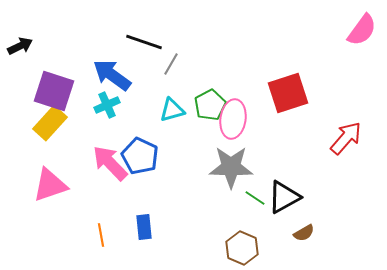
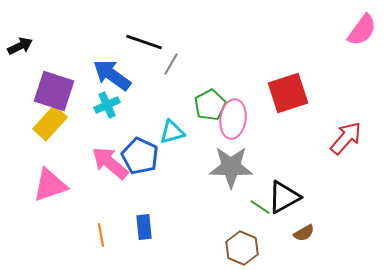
cyan triangle: moved 22 px down
pink arrow: rotated 6 degrees counterclockwise
green line: moved 5 px right, 9 px down
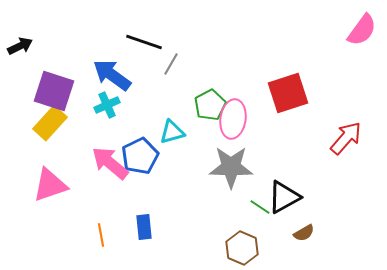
blue pentagon: rotated 21 degrees clockwise
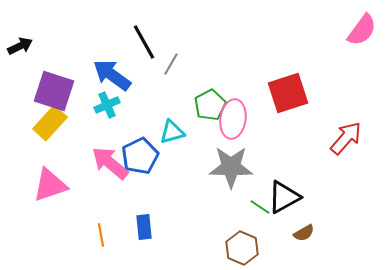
black line: rotated 42 degrees clockwise
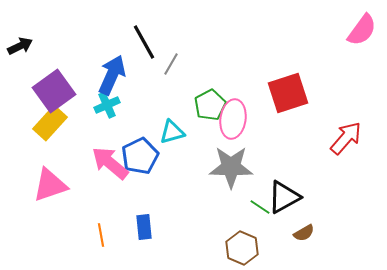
blue arrow: rotated 78 degrees clockwise
purple square: rotated 36 degrees clockwise
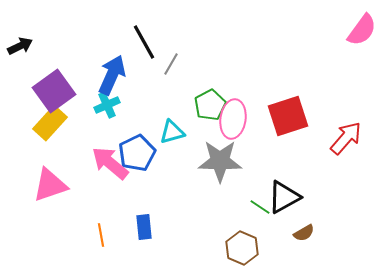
red square: moved 23 px down
blue pentagon: moved 3 px left, 3 px up
gray star: moved 11 px left, 6 px up
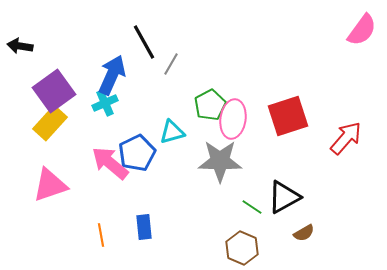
black arrow: rotated 145 degrees counterclockwise
cyan cross: moved 2 px left, 2 px up
green line: moved 8 px left
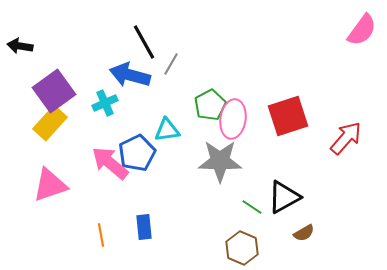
blue arrow: moved 18 px right; rotated 99 degrees counterclockwise
cyan triangle: moved 5 px left, 2 px up; rotated 8 degrees clockwise
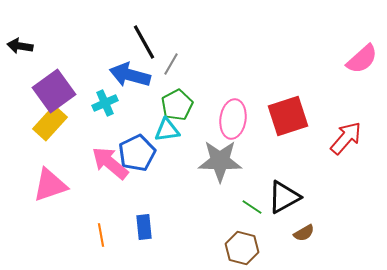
pink semicircle: moved 29 px down; rotated 12 degrees clockwise
green pentagon: moved 33 px left
brown hexagon: rotated 8 degrees counterclockwise
